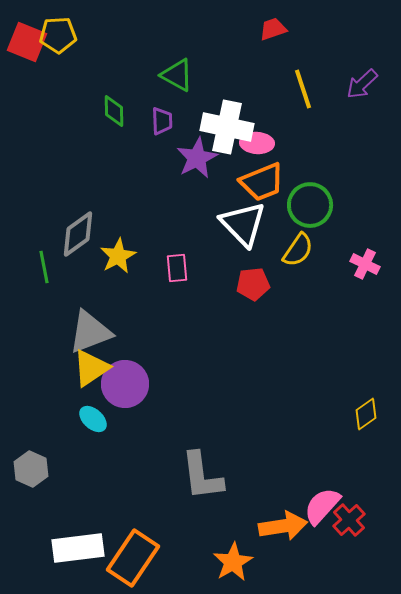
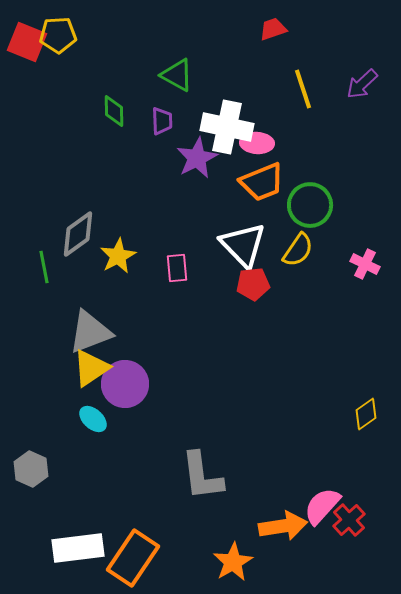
white triangle: moved 21 px down
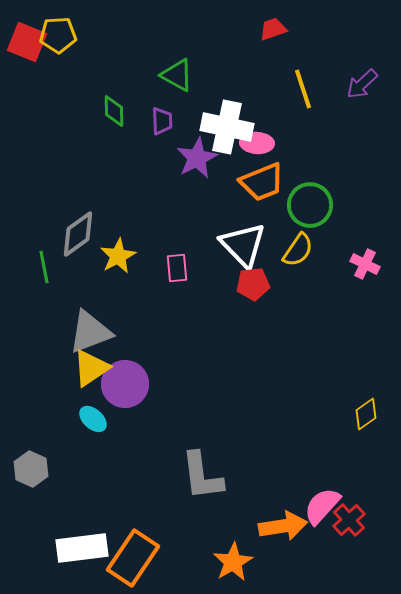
white rectangle: moved 4 px right
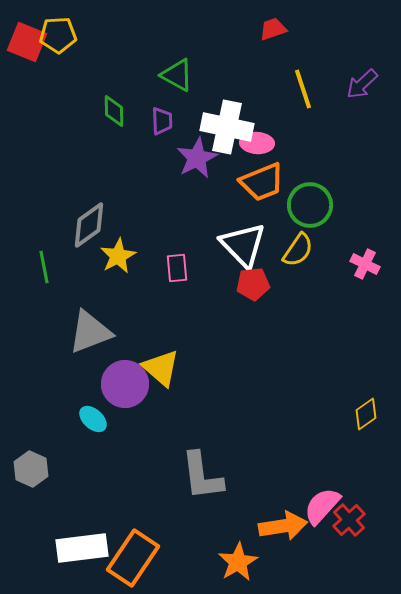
gray diamond: moved 11 px right, 9 px up
yellow triangle: moved 70 px right; rotated 45 degrees counterclockwise
orange star: moved 5 px right
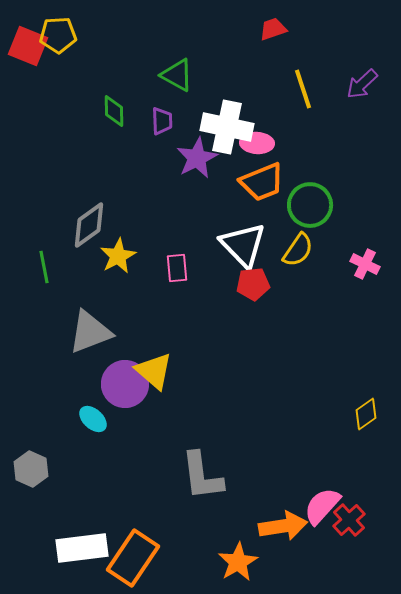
red square: moved 1 px right, 4 px down
yellow triangle: moved 7 px left, 3 px down
